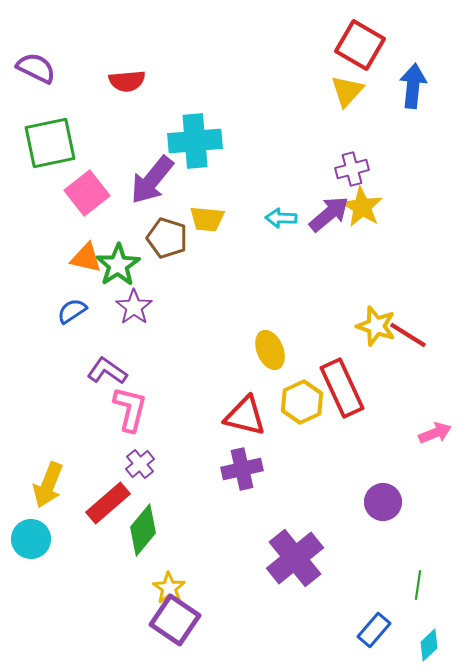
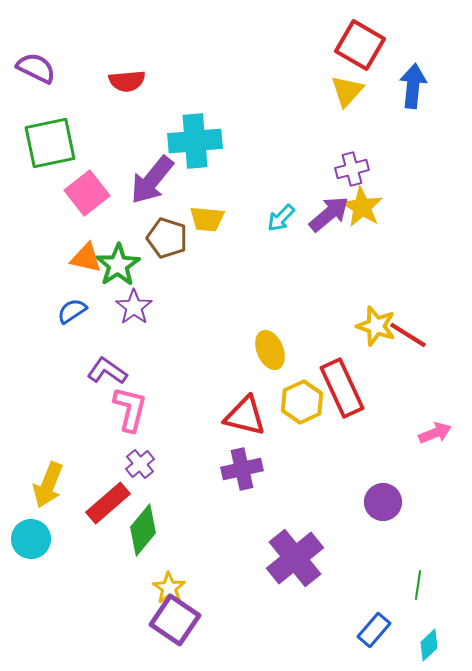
cyan arrow at (281, 218): rotated 48 degrees counterclockwise
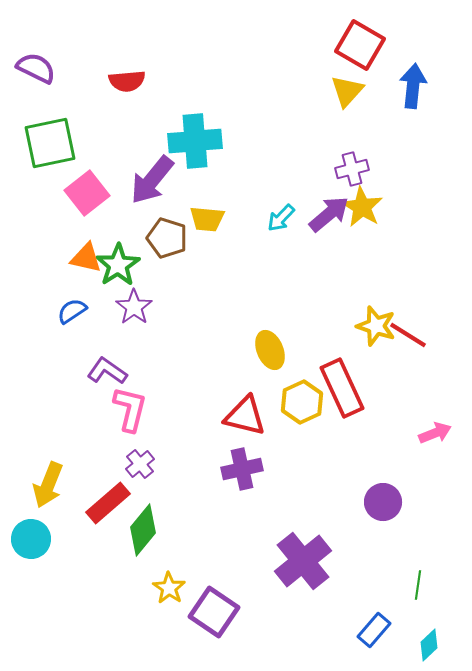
purple cross at (295, 558): moved 8 px right, 3 px down
purple square at (175, 620): moved 39 px right, 8 px up
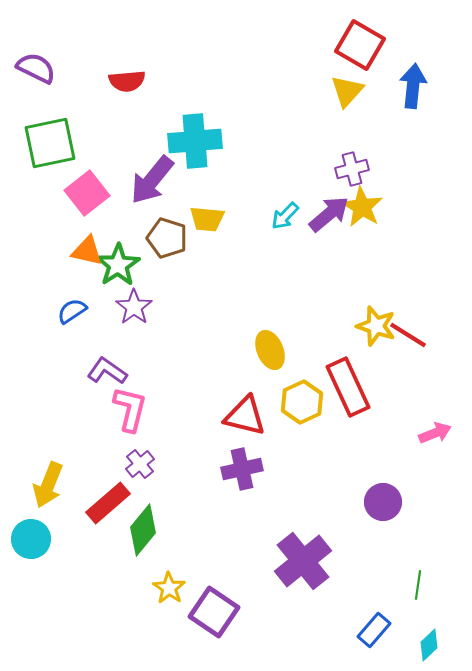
cyan arrow at (281, 218): moved 4 px right, 2 px up
orange triangle at (86, 258): moved 1 px right, 7 px up
red rectangle at (342, 388): moved 6 px right, 1 px up
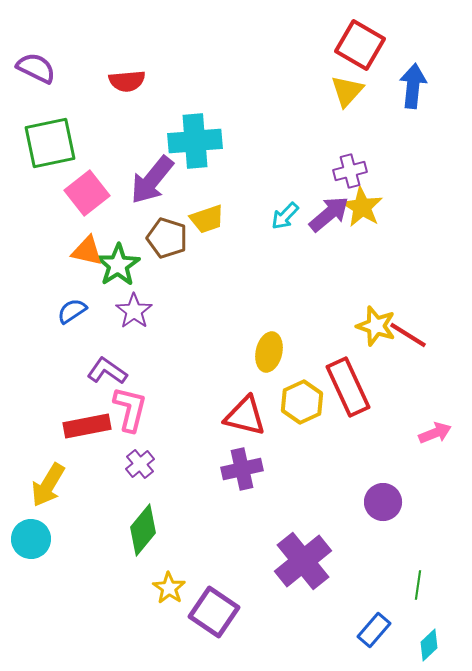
purple cross at (352, 169): moved 2 px left, 2 px down
yellow trapezoid at (207, 219): rotated 24 degrees counterclockwise
purple star at (134, 307): moved 4 px down
yellow ellipse at (270, 350): moved 1 px left, 2 px down; rotated 36 degrees clockwise
yellow arrow at (48, 485): rotated 9 degrees clockwise
red rectangle at (108, 503): moved 21 px left, 77 px up; rotated 30 degrees clockwise
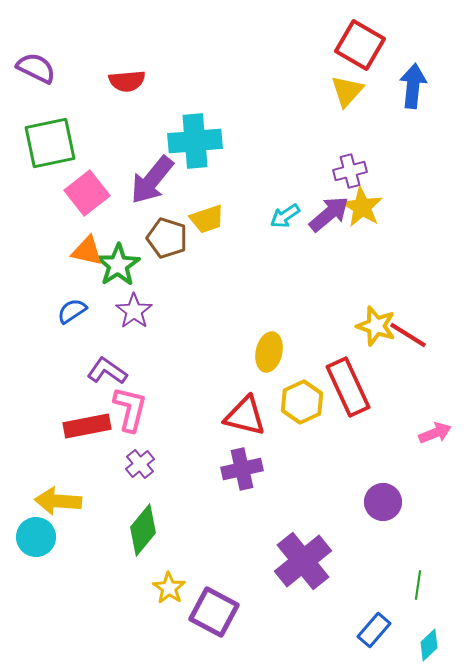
cyan arrow at (285, 216): rotated 12 degrees clockwise
yellow arrow at (48, 485): moved 10 px right, 16 px down; rotated 63 degrees clockwise
cyan circle at (31, 539): moved 5 px right, 2 px up
purple square at (214, 612): rotated 6 degrees counterclockwise
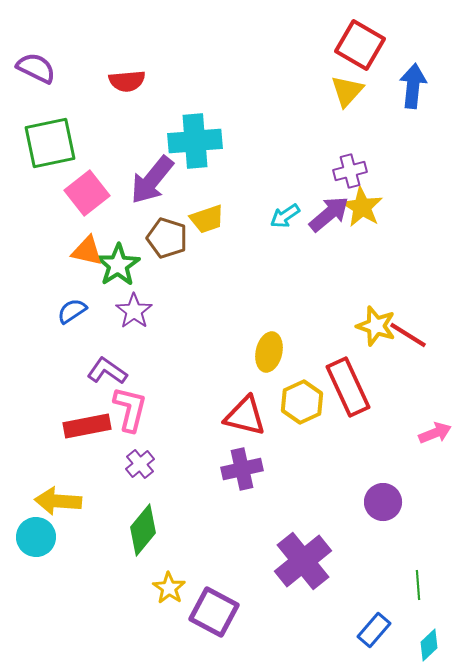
green line at (418, 585): rotated 12 degrees counterclockwise
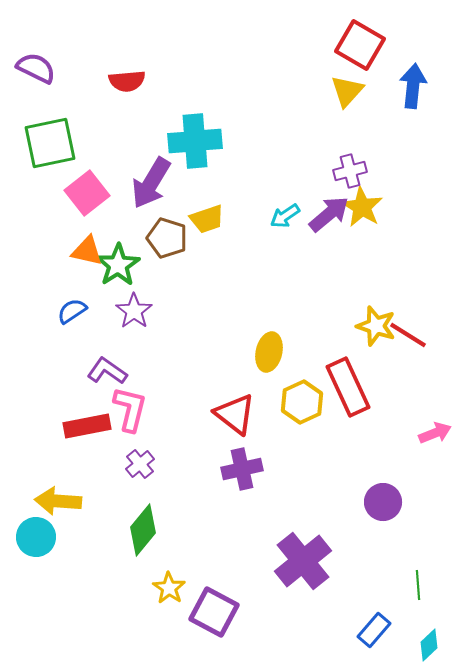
purple arrow at (152, 180): moved 1 px left, 3 px down; rotated 8 degrees counterclockwise
red triangle at (245, 416): moved 10 px left, 2 px up; rotated 24 degrees clockwise
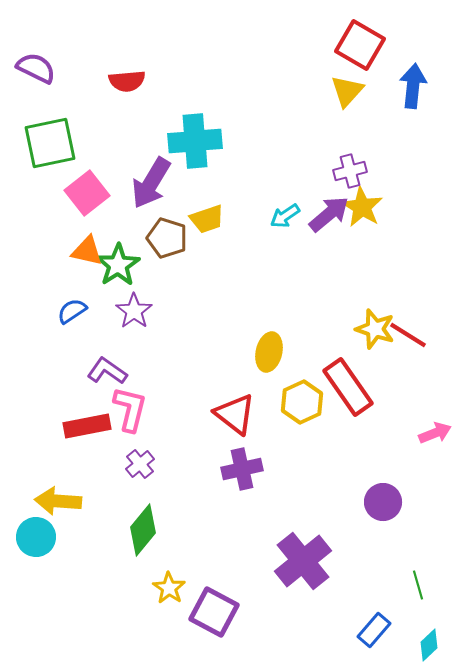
yellow star at (376, 326): moved 1 px left, 3 px down
red rectangle at (348, 387): rotated 10 degrees counterclockwise
green line at (418, 585): rotated 12 degrees counterclockwise
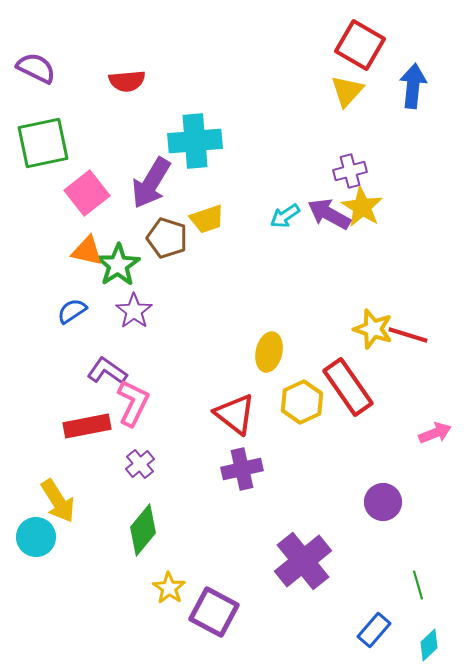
green square at (50, 143): moved 7 px left
purple arrow at (329, 214): rotated 111 degrees counterclockwise
yellow star at (375, 329): moved 2 px left
red line at (408, 335): rotated 15 degrees counterclockwise
pink L-shape at (130, 409): moved 3 px right, 6 px up; rotated 12 degrees clockwise
yellow arrow at (58, 501): rotated 126 degrees counterclockwise
